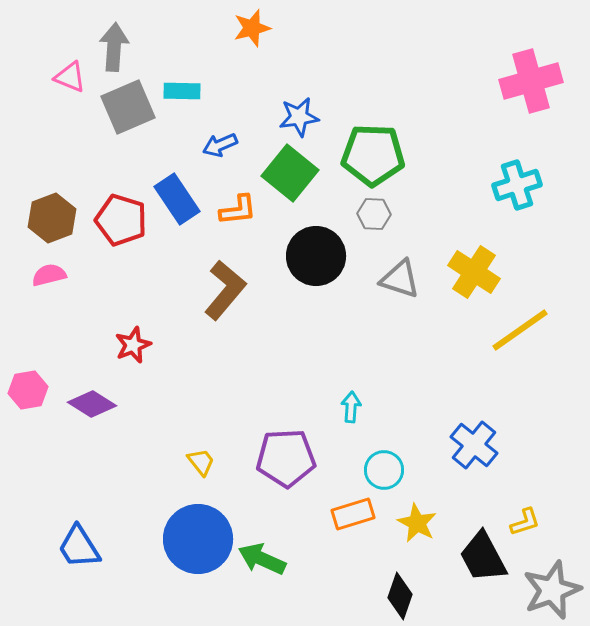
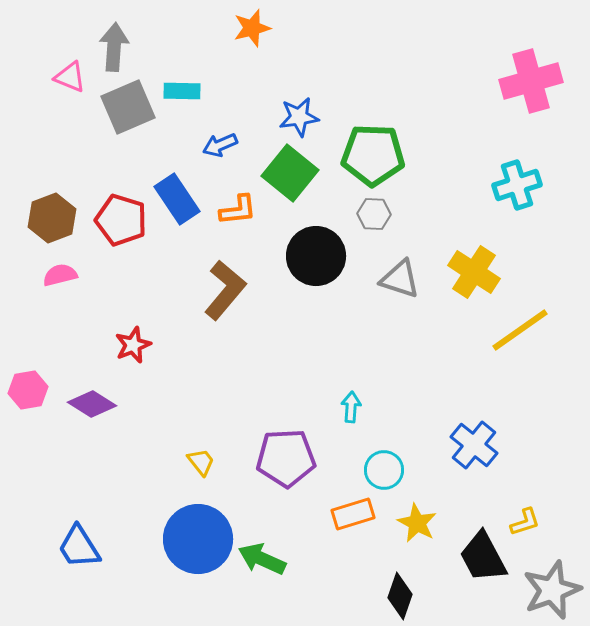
pink semicircle: moved 11 px right
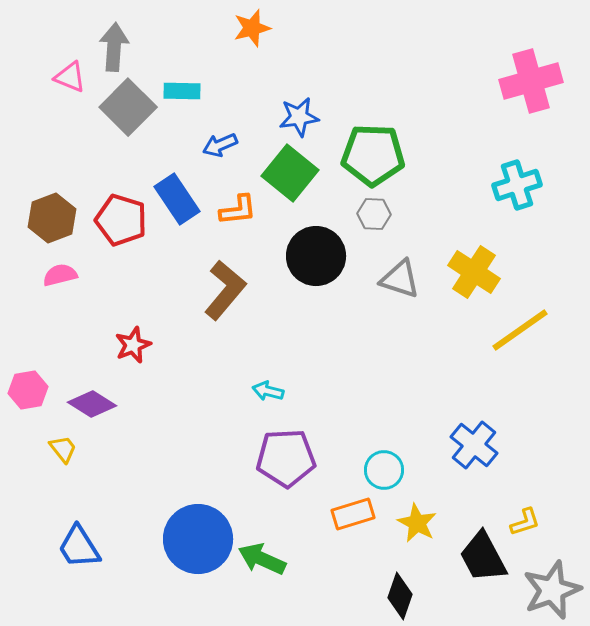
gray square: rotated 22 degrees counterclockwise
cyan arrow: moved 83 px left, 16 px up; rotated 80 degrees counterclockwise
yellow trapezoid: moved 138 px left, 13 px up
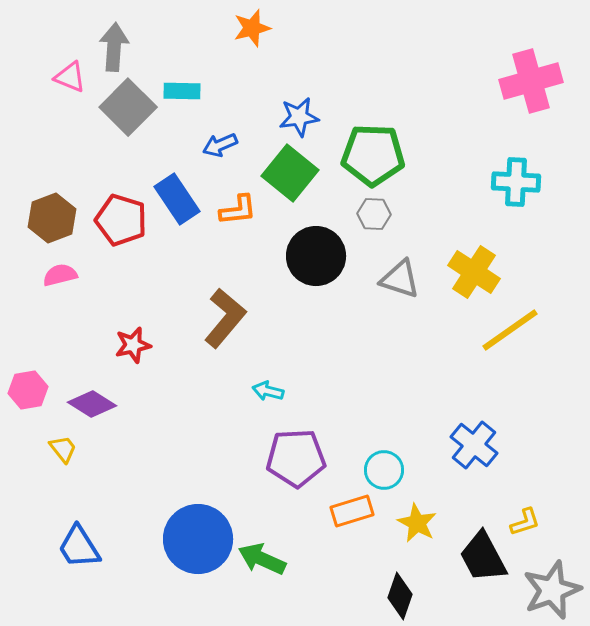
cyan cross: moved 1 px left, 3 px up; rotated 21 degrees clockwise
brown L-shape: moved 28 px down
yellow line: moved 10 px left
red star: rotated 9 degrees clockwise
purple pentagon: moved 10 px right
orange rectangle: moved 1 px left, 3 px up
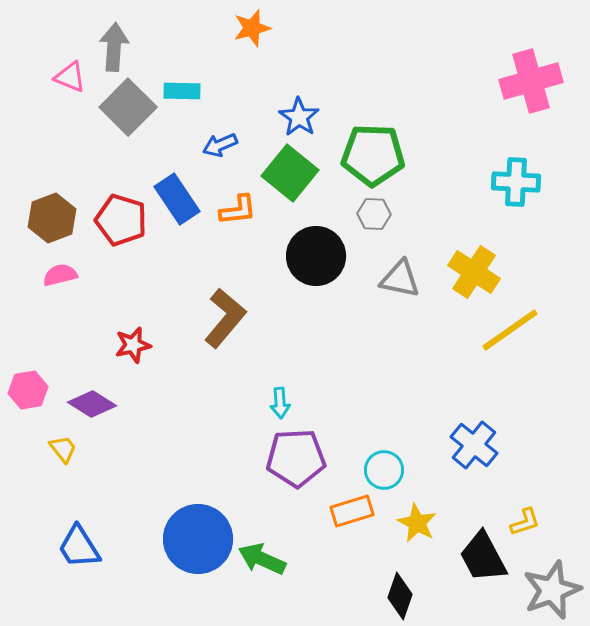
blue star: rotated 30 degrees counterclockwise
gray triangle: rotated 6 degrees counterclockwise
cyan arrow: moved 12 px right, 12 px down; rotated 108 degrees counterclockwise
